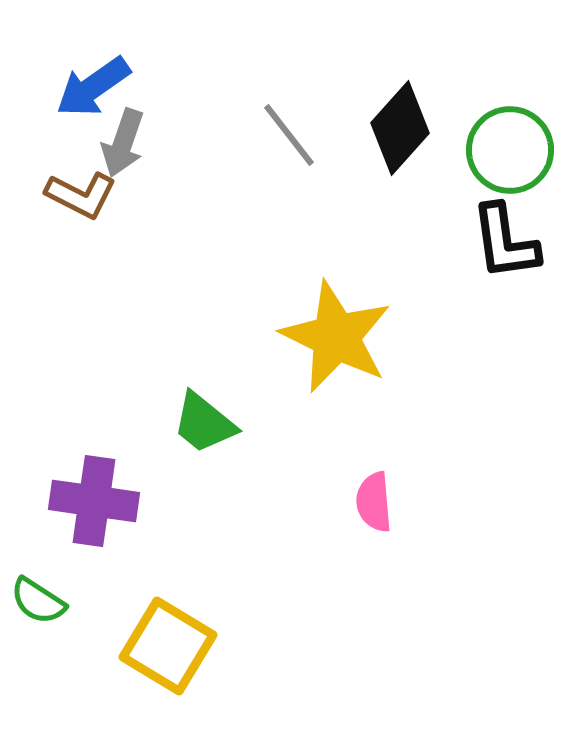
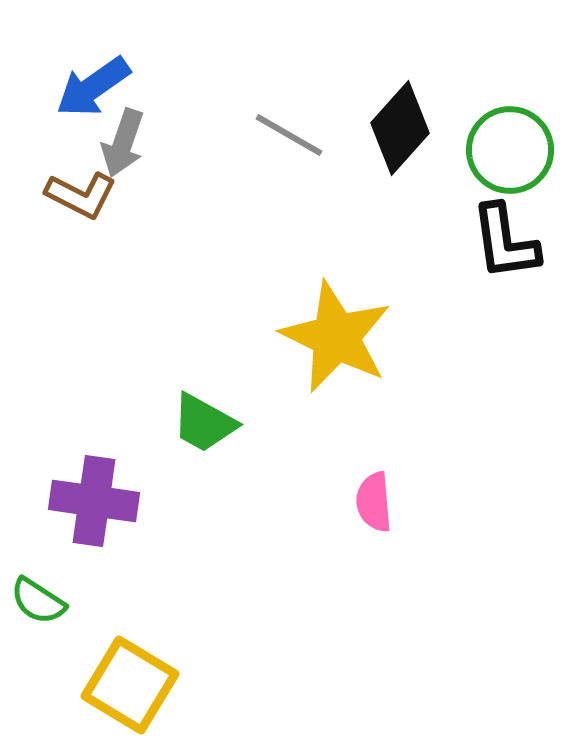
gray line: rotated 22 degrees counterclockwise
green trapezoid: rotated 10 degrees counterclockwise
yellow square: moved 38 px left, 39 px down
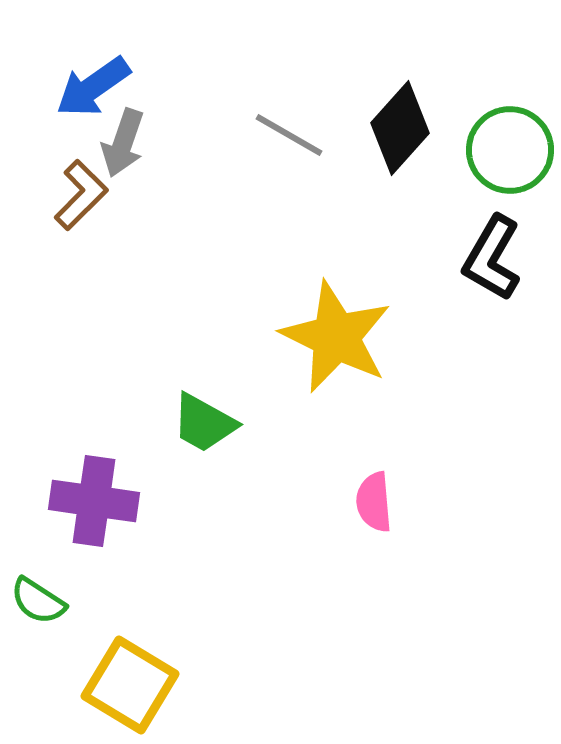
brown L-shape: rotated 72 degrees counterclockwise
black L-shape: moved 13 px left, 16 px down; rotated 38 degrees clockwise
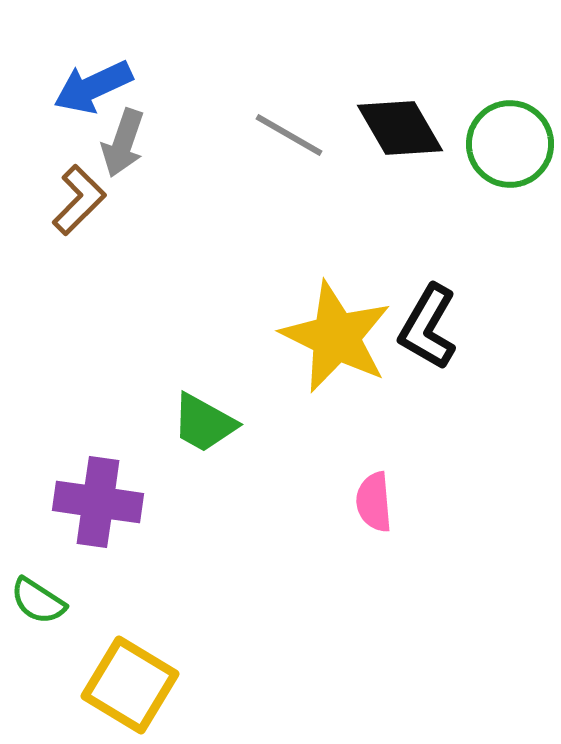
blue arrow: rotated 10 degrees clockwise
black diamond: rotated 72 degrees counterclockwise
green circle: moved 6 px up
brown L-shape: moved 2 px left, 5 px down
black L-shape: moved 64 px left, 69 px down
purple cross: moved 4 px right, 1 px down
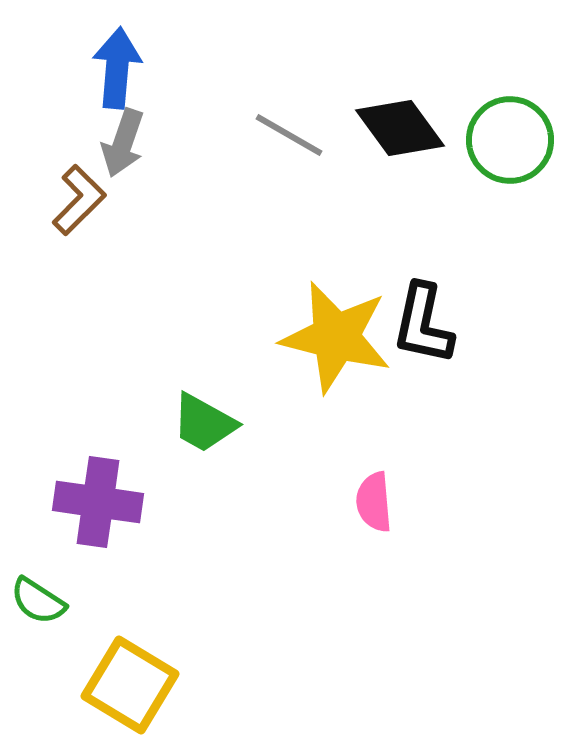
blue arrow: moved 24 px right, 19 px up; rotated 120 degrees clockwise
black diamond: rotated 6 degrees counterclockwise
green circle: moved 4 px up
black L-shape: moved 5 px left, 3 px up; rotated 18 degrees counterclockwise
yellow star: rotated 12 degrees counterclockwise
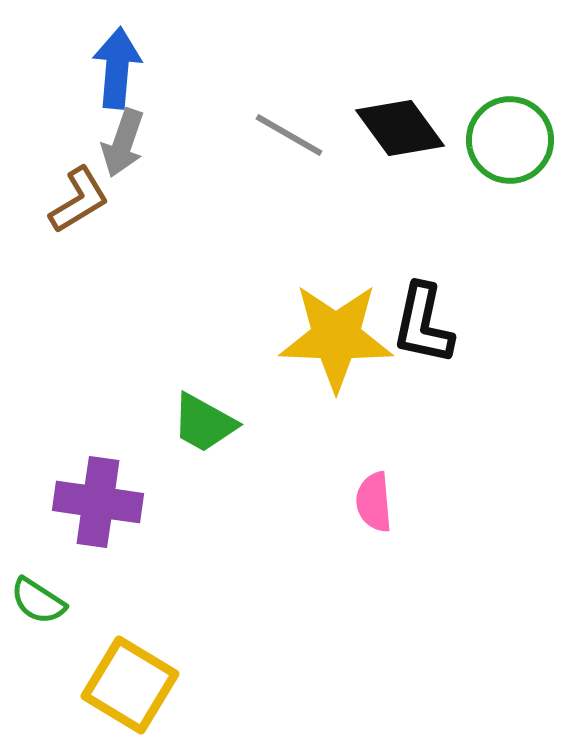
brown L-shape: rotated 14 degrees clockwise
yellow star: rotated 12 degrees counterclockwise
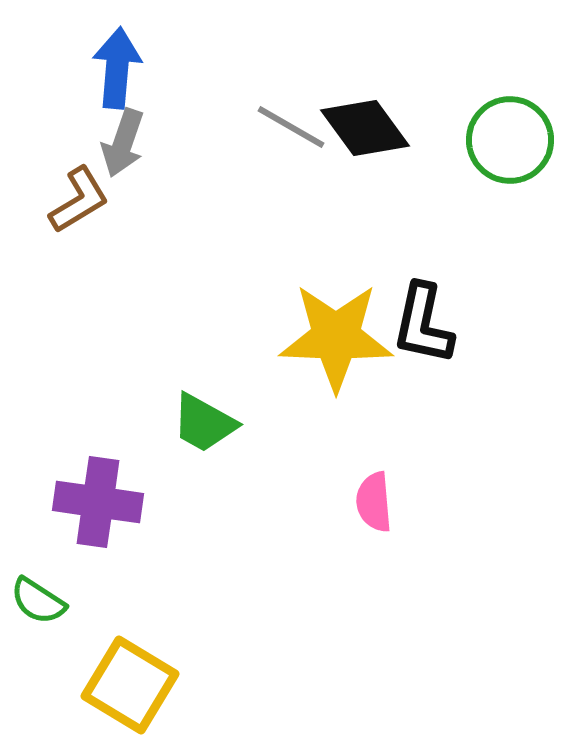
black diamond: moved 35 px left
gray line: moved 2 px right, 8 px up
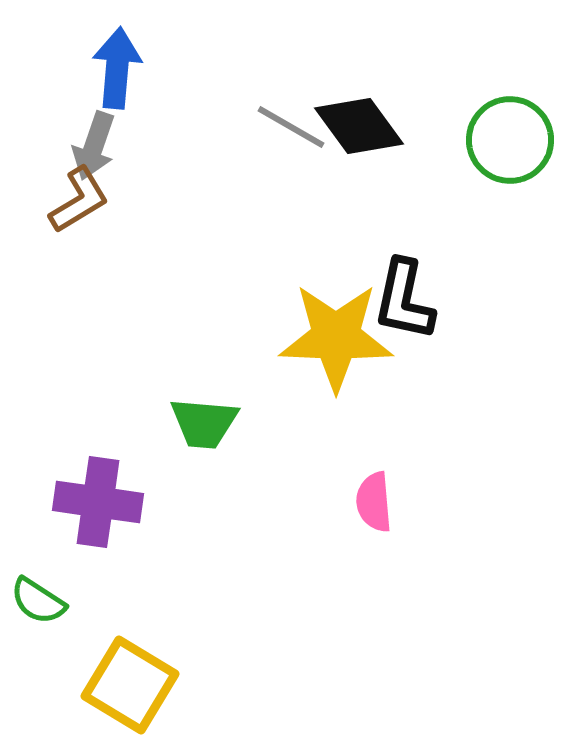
black diamond: moved 6 px left, 2 px up
gray arrow: moved 29 px left, 3 px down
black L-shape: moved 19 px left, 24 px up
green trapezoid: rotated 24 degrees counterclockwise
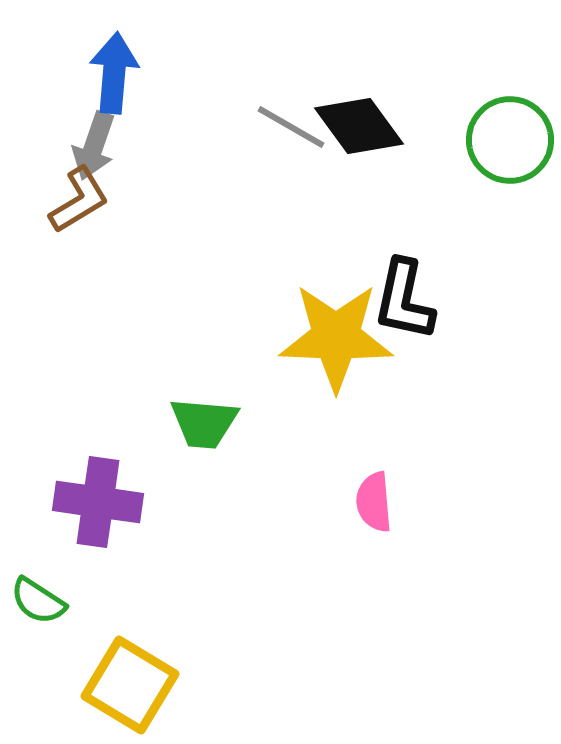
blue arrow: moved 3 px left, 5 px down
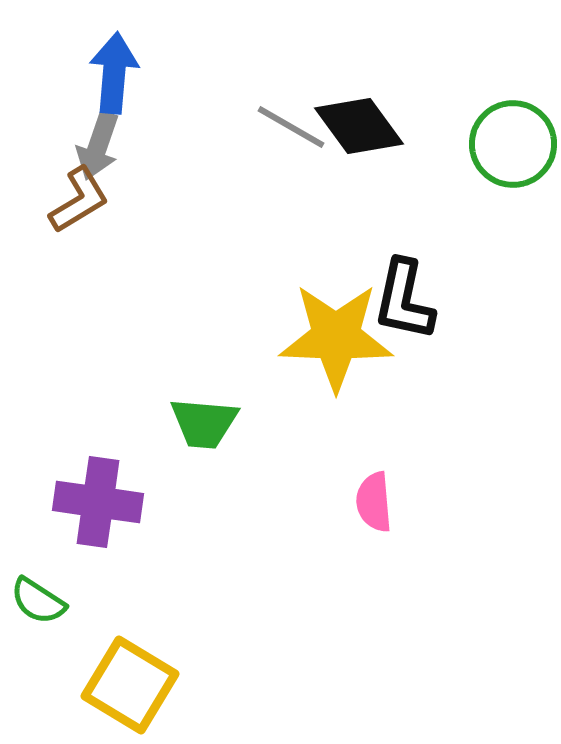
green circle: moved 3 px right, 4 px down
gray arrow: moved 4 px right
